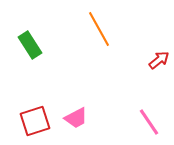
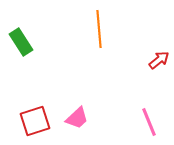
orange line: rotated 24 degrees clockwise
green rectangle: moved 9 px left, 3 px up
pink trapezoid: moved 1 px right; rotated 15 degrees counterclockwise
pink line: rotated 12 degrees clockwise
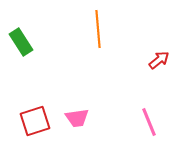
orange line: moved 1 px left
pink trapezoid: rotated 35 degrees clockwise
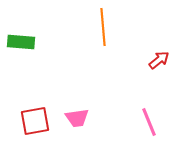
orange line: moved 5 px right, 2 px up
green rectangle: rotated 52 degrees counterclockwise
red square: rotated 8 degrees clockwise
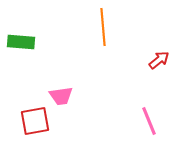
pink trapezoid: moved 16 px left, 22 px up
pink line: moved 1 px up
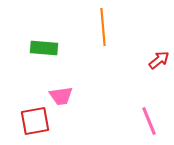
green rectangle: moved 23 px right, 6 px down
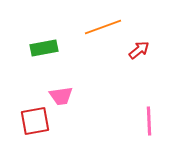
orange line: rotated 75 degrees clockwise
green rectangle: rotated 16 degrees counterclockwise
red arrow: moved 20 px left, 10 px up
pink line: rotated 20 degrees clockwise
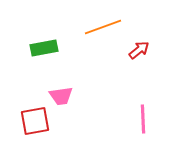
pink line: moved 6 px left, 2 px up
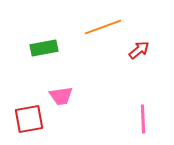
red square: moved 6 px left, 2 px up
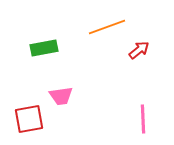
orange line: moved 4 px right
